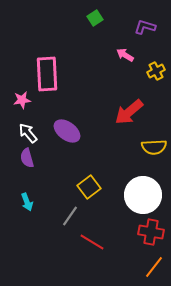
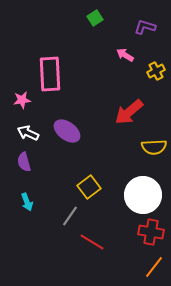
pink rectangle: moved 3 px right
white arrow: rotated 25 degrees counterclockwise
purple semicircle: moved 3 px left, 4 px down
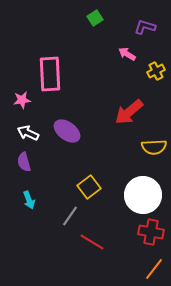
pink arrow: moved 2 px right, 1 px up
cyan arrow: moved 2 px right, 2 px up
orange line: moved 2 px down
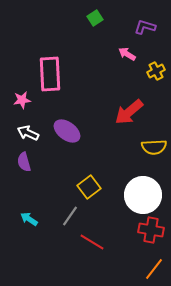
cyan arrow: moved 19 px down; rotated 144 degrees clockwise
red cross: moved 2 px up
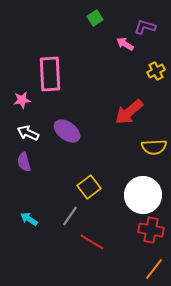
pink arrow: moved 2 px left, 10 px up
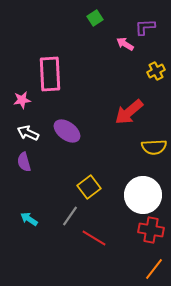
purple L-shape: rotated 20 degrees counterclockwise
red line: moved 2 px right, 4 px up
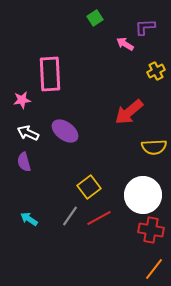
purple ellipse: moved 2 px left
red line: moved 5 px right, 20 px up; rotated 60 degrees counterclockwise
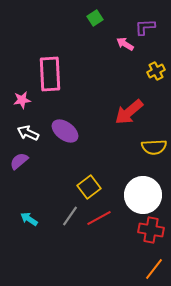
purple semicircle: moved 5 px left, 1 px up; rotated 66 degrees clockwise
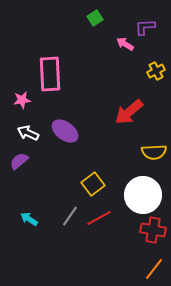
yellow semicircle: moved 5 px down
yellow square: moved 4 px right, 3 px up
red cross: moved 2 px right
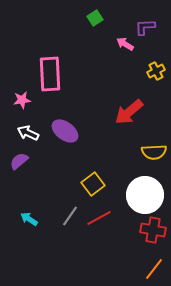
white circle: moved 2 px right
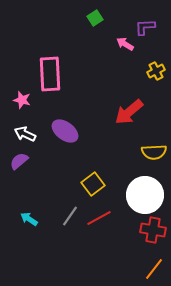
pink star: rotated 24 degrees clockwise
white arrow: moved 3 px left, 1 px down
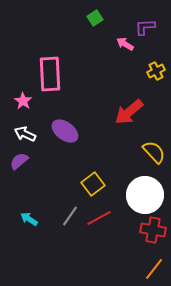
pink star: moved 1 px right, 1 px down; rotated 18 degrees clockwise
yellow semicircle: rotated 130 degrees counterclockwise
